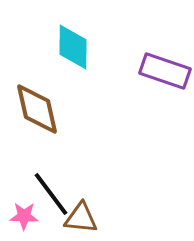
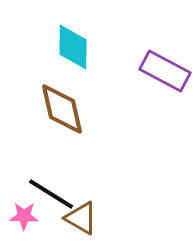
purple rectangle: rotated 9 degrees clockwise
brown diamond: moved 25 px right
black line: rotated 21 degrees counterclockwise
brown triangle: rotated 24 degrees clockwise
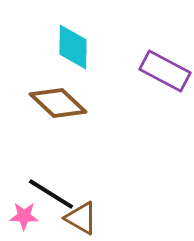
brown diamond: moved 4 px left, 6 px up; rotated 34 degrees counterclockwise
